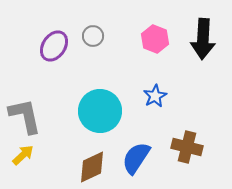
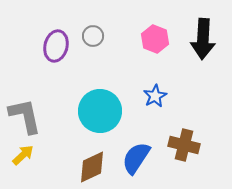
purple ellipse: moved 2 px right; rotated 20 degrees counterclockwise
brown cross: moved 3 px left, 2 px up
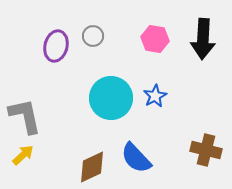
pink hexagon: rotated 12 degrees counterclockwise
cyan circle: moved 11 px right, 13 px up
brown cross: moved 22 px right, 5 px down
blue semicircle: rotated 76 degrees counterclockwise
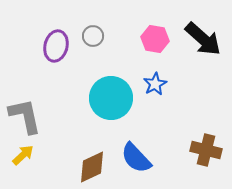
black arrow: rotated 51 degrees counterclockwise
blue star: moved 12 px up
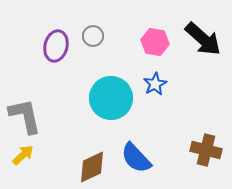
pink hexagon: moved 3 px down
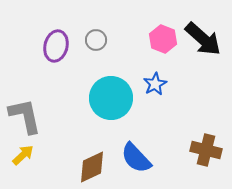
gray circle: moved 3 px right, 4 px down
pink hexagon: moved 8 px right, 3 px up; rotated 12 degrees clockwise
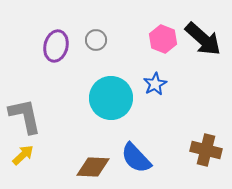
brown diamond: moved 1 px right; rotated 28 degrees clockwise
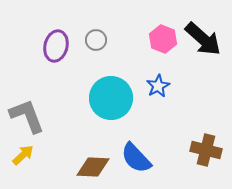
blue star: moved 3 px right, 2 px down
gray L-shape: moved 2 px right; rotated 9 degrees counterclockwise
